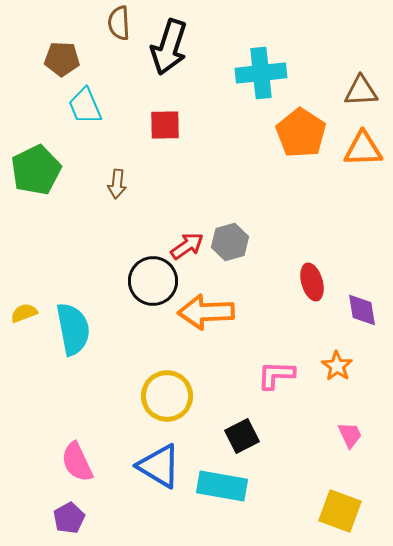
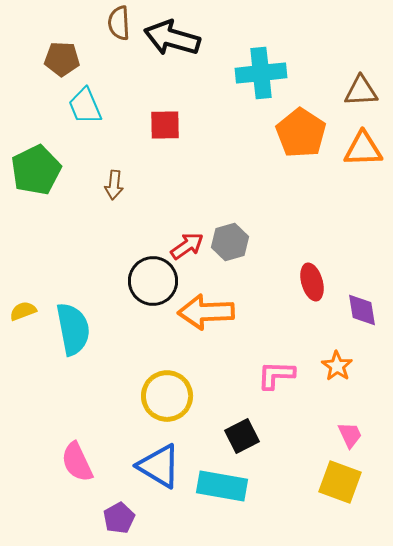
black arrow: moved 3 px right, 9 px up; rotated 88 degrees clockwise
brown arrow: moved 3 px left, 1 px down
yellow semicircle: moved 1 px left, 2 px up
yellow square: moved 29 px up
purple pentagon: moved 50 px right
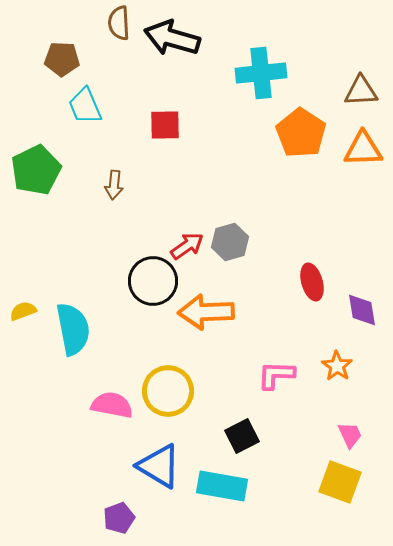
yellow circle: moved 1 px right, 5 px up
pink semicircle: moved 35 px right, 57 px up; rotated 126 degrees clockwise
purple pentagon: rotated 8 degrees clockwise
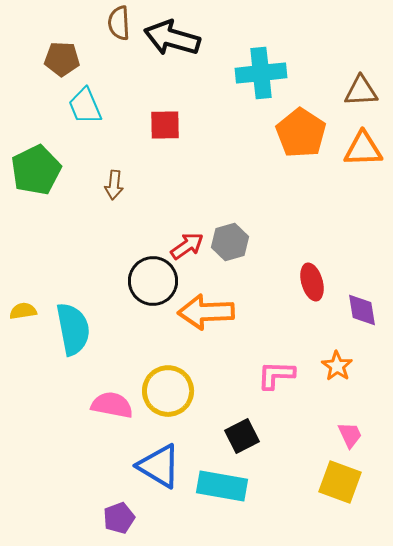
yellow semicircle: rotated 12 degrees clockwise
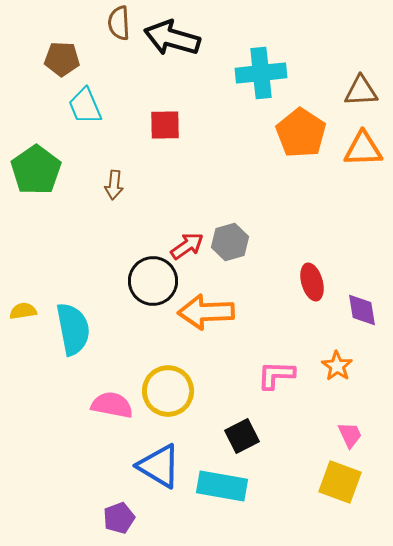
green pentagon: rotated 9 degrees counterclockwise
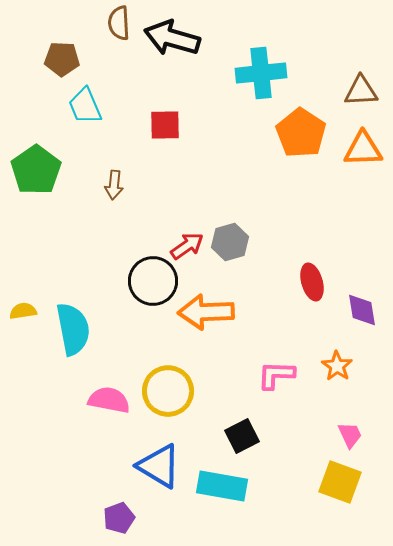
pink semicircle: moved 3 px left, 5 px up
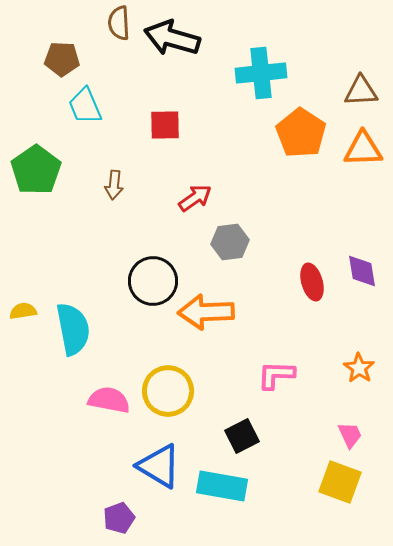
gray hexagon: rotated 9 degrees clockwise
red arrow: moved 8 px right, 48 px up
purple diamond: moved 39 px up
orange star: moved 22 px right, 2 px down
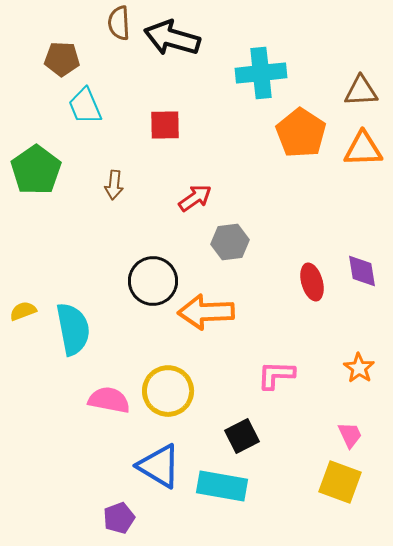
yellow semicircle: rotated 12 degrees counterclockwise
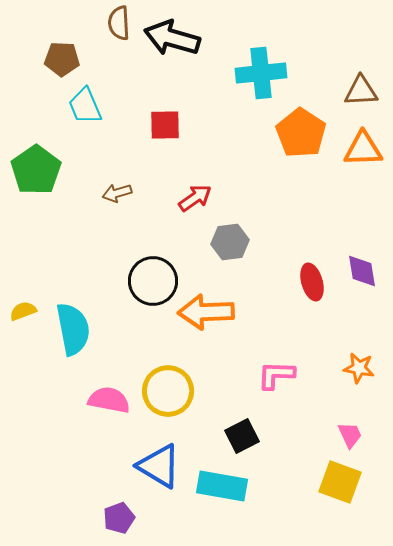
brown arrow: moved 3 px right, 8 px down; rotated 68 degrees clockwise
orange star: rotated 24 degrees counterclockwise
